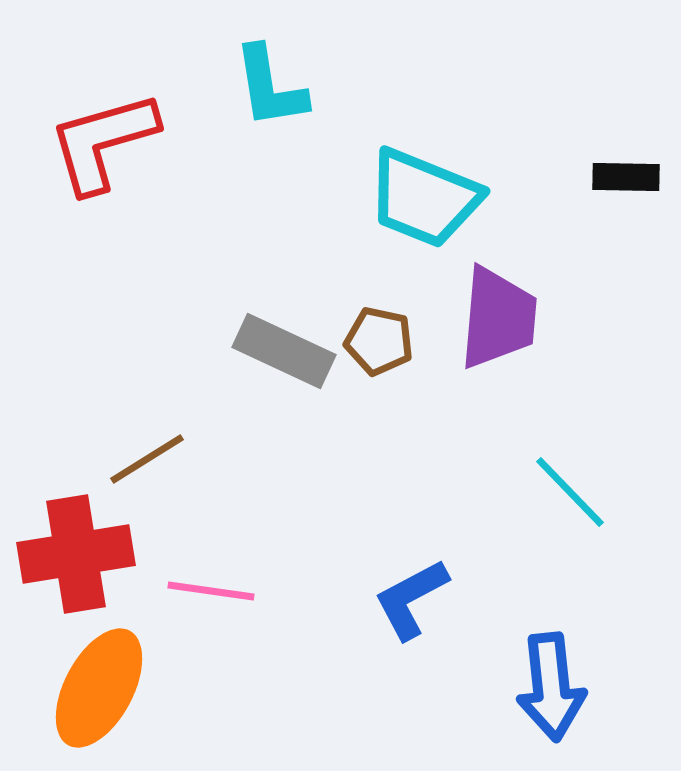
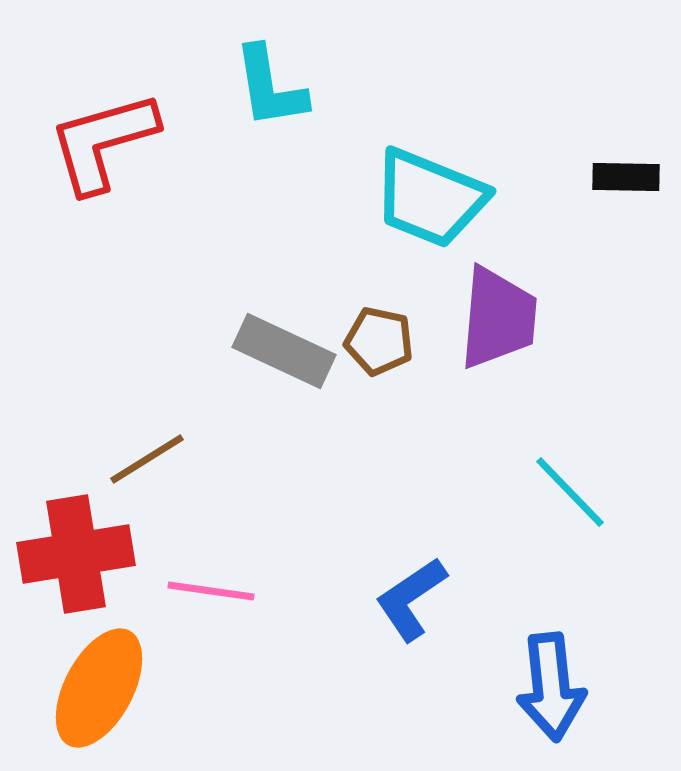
cyan trapezoid: moved 6 px right
blue L-shape: rotated 6 degrees counterclockwise
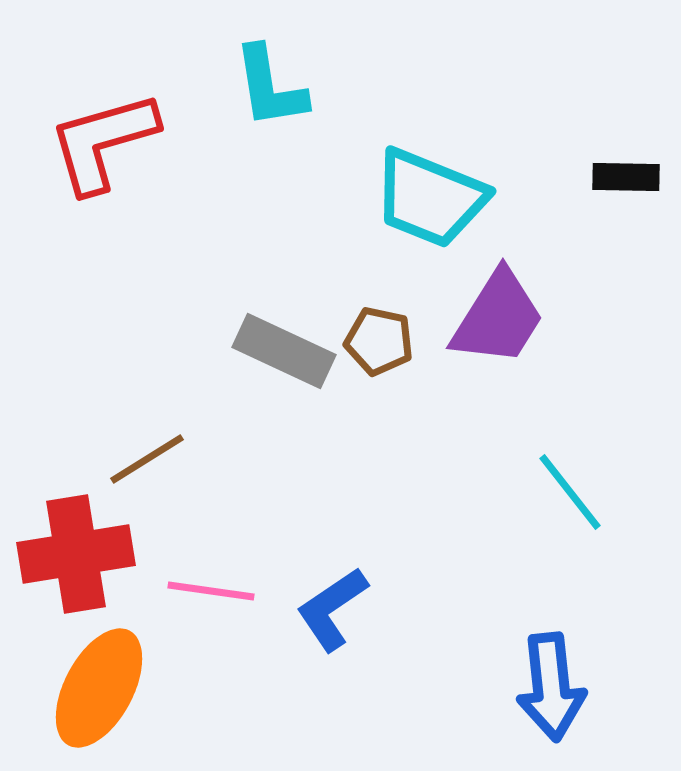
purple trapezoid: rotated 27 degrees clockwise
cyan line: rotated 6 degrees clockwise
blue L-shape: moved 79 px left, 10 px down
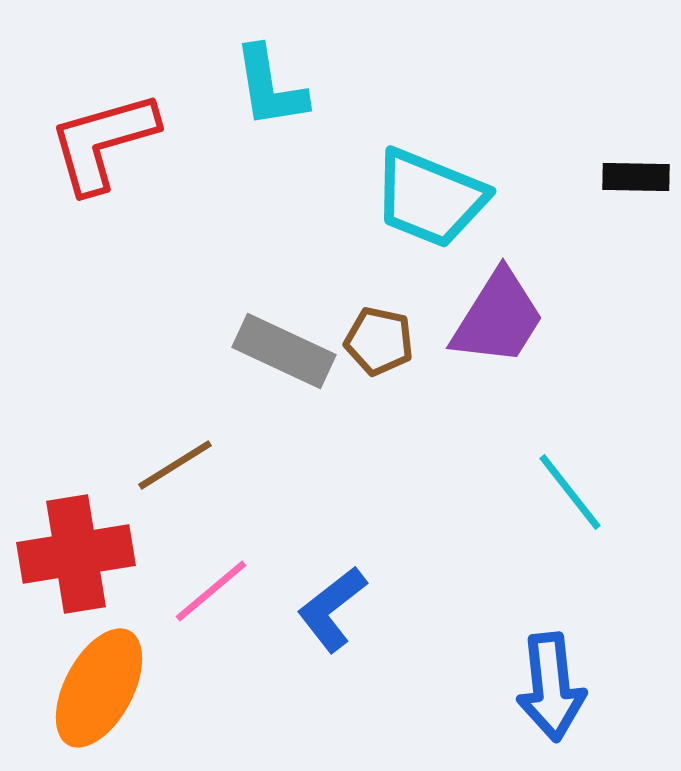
black rectangle: moved 10 px right
brown line: moved 28 px right, 6 px down
pink line: rotated 48 degrees counterclockwise
blue L-shape: rotated 4 degrees counterclockwise
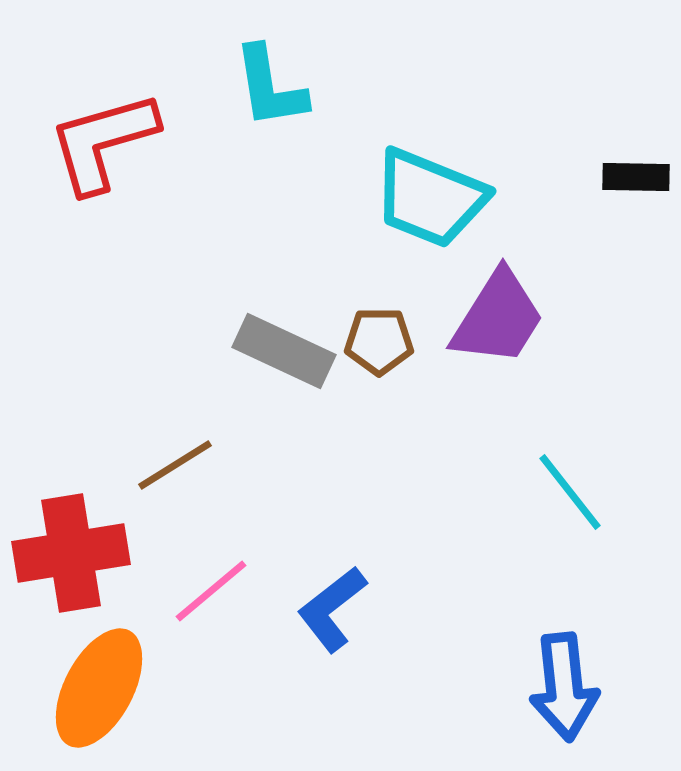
brown pentagon: rotated 12 degrees counterclockwise
red cross: moved 5 px left, 1 px up
blue arrow: moved 13 px right
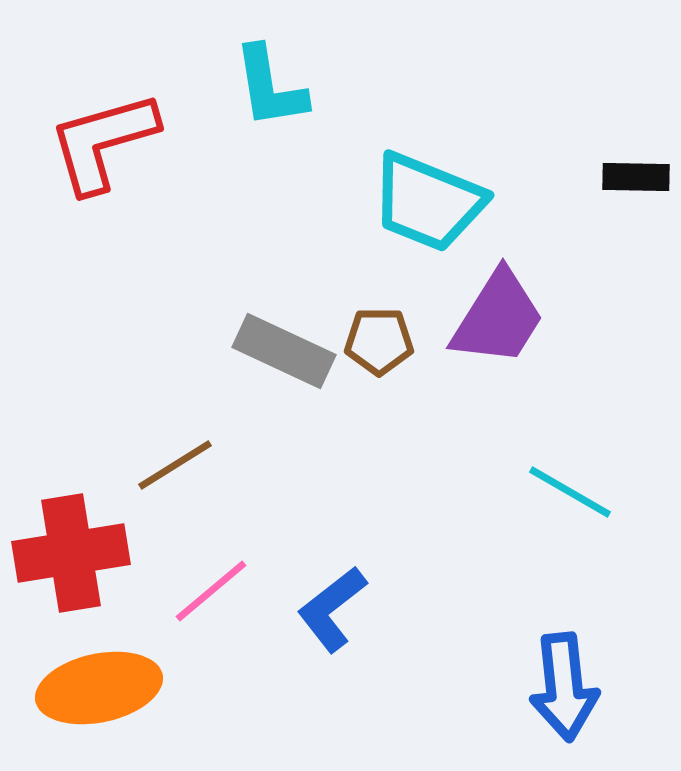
cyan trapezoid: moved 2 px left, 4 px down
cyan line: rotated 22 degrees counterclockwise
orange ellipse: rotated 50 degrees clockwise
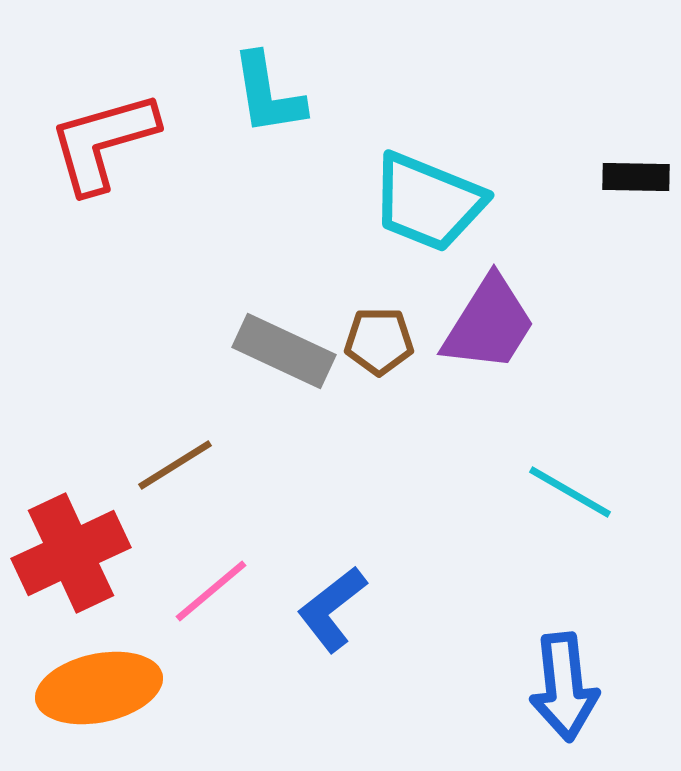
cyan L-shape: moved 2 px left, 7 px down
purple trapezoid: moved 9 px left, 6 px down
red cross: rotated 16 degrees counterclockwise
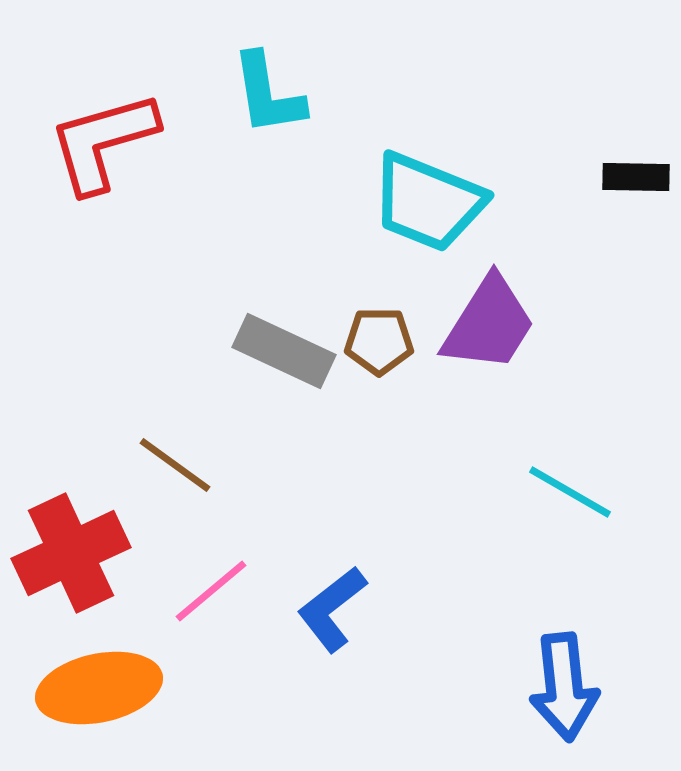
brown line: rotated 68 degrees clockwise
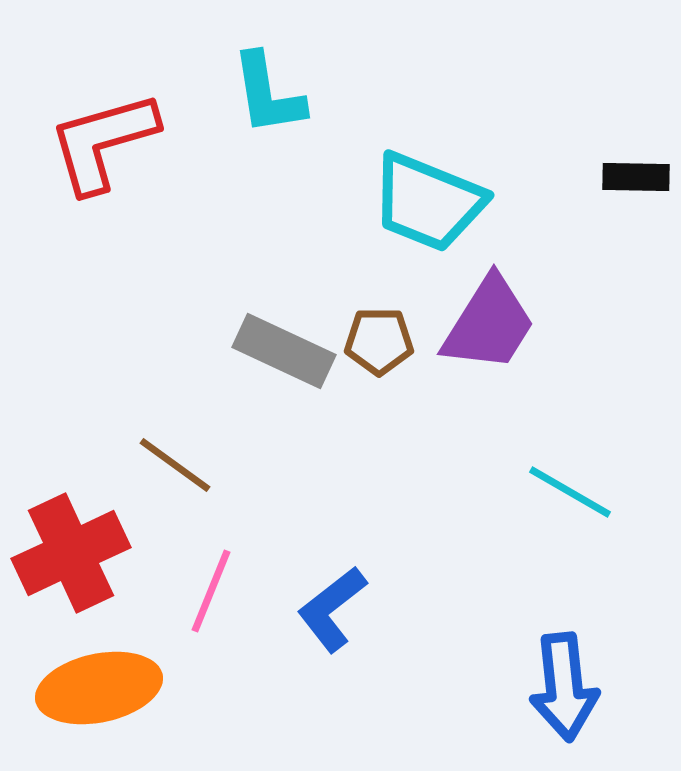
pink line: rotated 28 degrees counterclockwise
